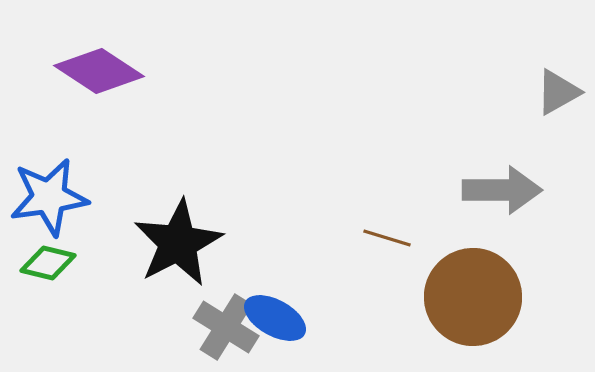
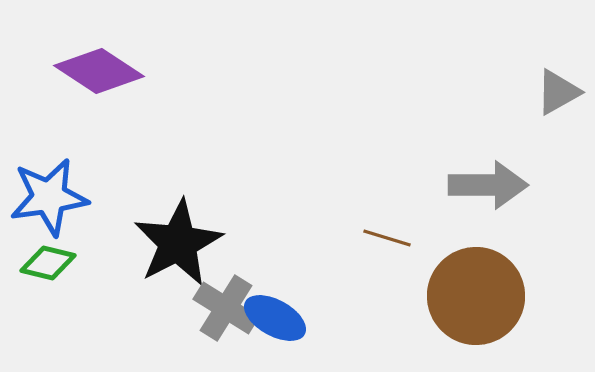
gray arrow: moved 14 px left, 5 px up
brown circle: moved 3 px right, 1 px up
gray cross: moved 19 px up
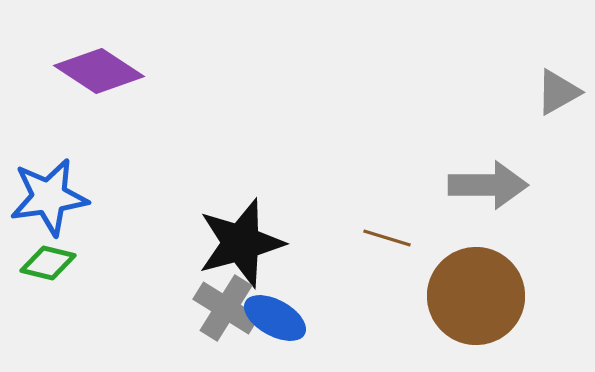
black star: moved 63 px right; rotated 12 degrees clockwise
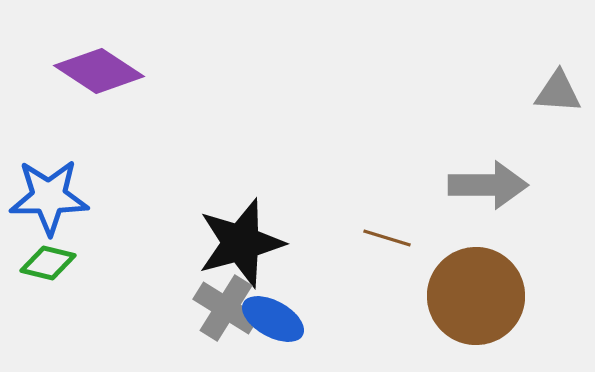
gray triangle: rotated 33 degrees clockwise
blue star: rotated 8 degrees clockwise
blue ellipse: moved 2 px left, 1 px down
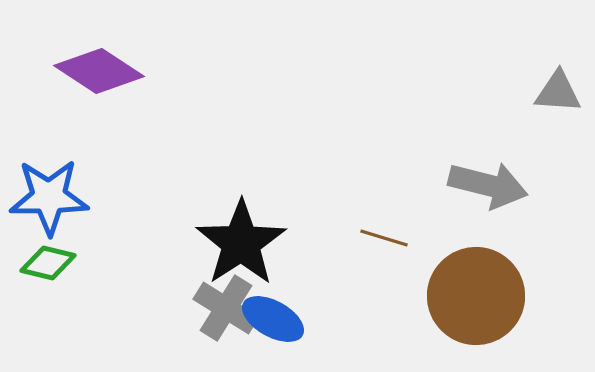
gray arrow: rotated 14 degrees clockwise
brown line: moved 3 px left
black star: rotated 18 degrees counterclockwise
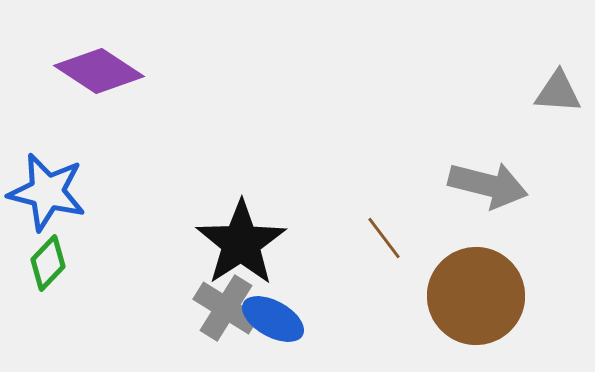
blue star: moved 2 px left, 5 px up; rotated 14 degrees clockwise
brown line: rotated 36 degrees clockwise
green diamond: rotated 60 degrees counterclockwise
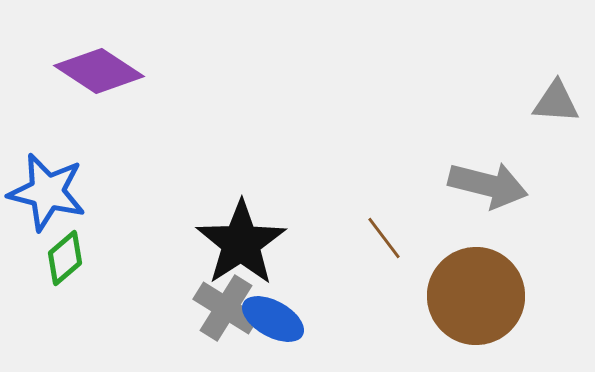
gray triangle: moved 2 px left, 10 px down
green diamond: moved 17 px right, 5 px up; rotated 6 degrees clockwise
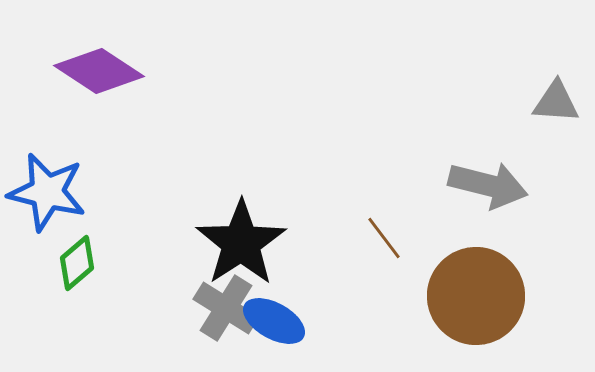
green diamond: moved 12 px right, 5 px down
blue ellipse: moved 1 px right, 2 px down
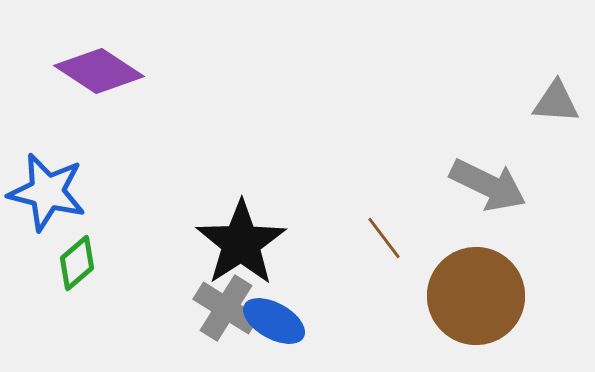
gray arrow: rotated 12 degrees clockwise
